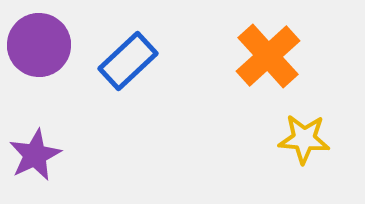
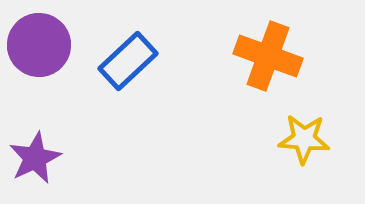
orange cross: rotated 28 degrees counterclockwise
purple star: moved 3 px down
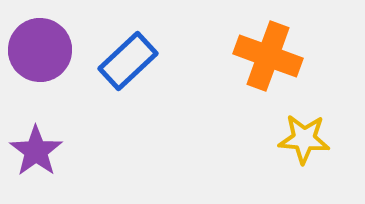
purple circle: moved 1 px right, 5 px down
purple star: moved 1 px right, 7 px up; rotated 10 degrees counterclockwise
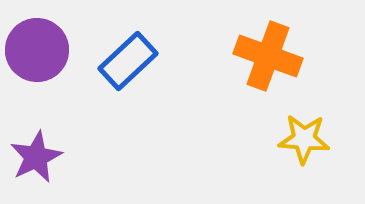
purple circle: moved 3 px left
purple star: moved 6 px down; rotated 10 degrees clockwise
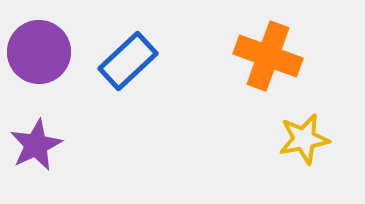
purple circle: moved 2 px right, 2 px down
yellow star: rotated 15 degrees counterclockwise
purple star: moved 12 px up
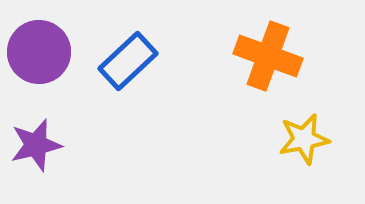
purple star: rotated 12 degrees clockwise
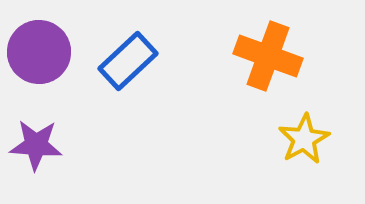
yellow star: rotated 18 degrees counterclockwise
purple star: rotated 18 degrees clockwise
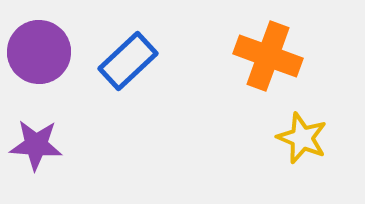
yellow star: moved 2 px left, 1 px up; rotated 21 degrees counterclockwise
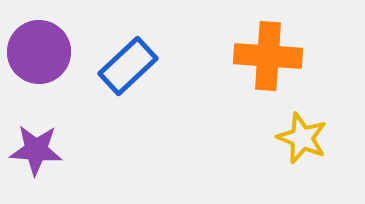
orange cross: rotated 16 degrees counterclockwise
blue rectangle: moved 5 px down
purple star: moved 5 px down
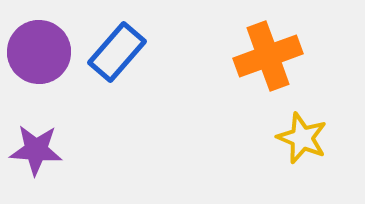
orange cross: rotated 24 degrees counterclockwise
blue rectangle: moved 11 px left, 14 px up; rotated 6 degrees counterclockwise
